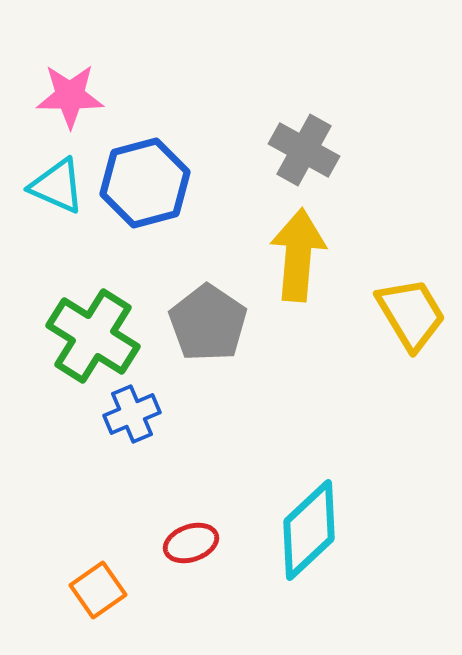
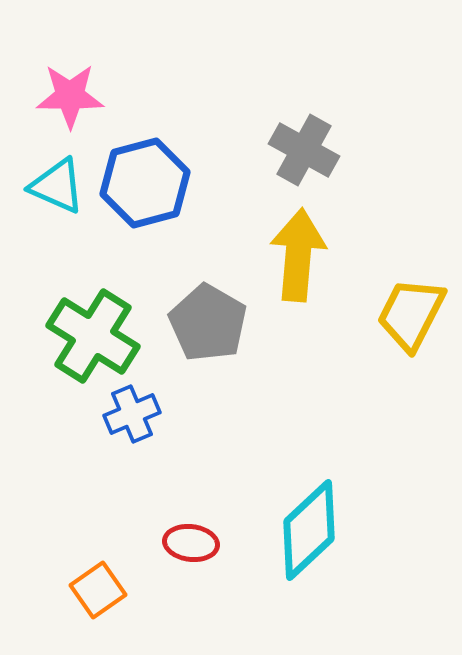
yellow trapezoid: rotated 122 degrees counterclockwise
gray pentagon: rotated 4 degrees counterclockwise
red ellipse: rotated 26 degrees clockwise
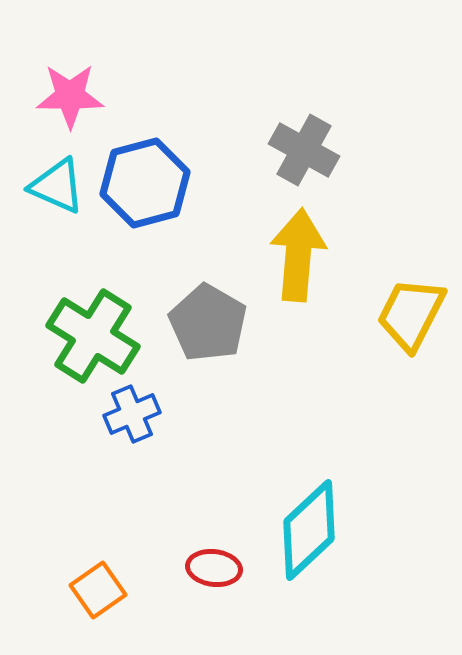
red ellipse: moved 23 px right, 25 px down
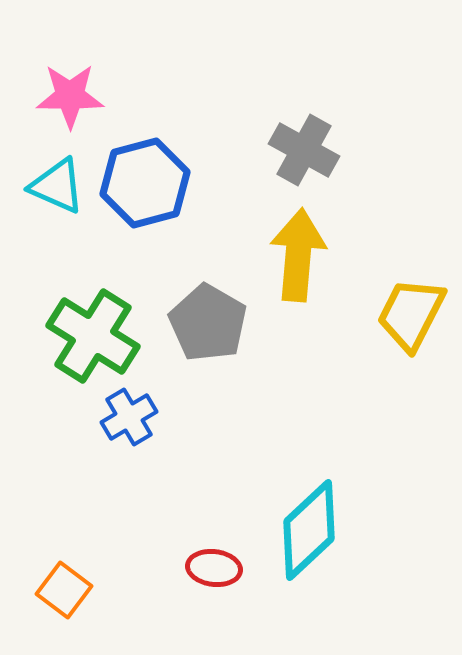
blue cross: moved 3 px left, 3 px down; rotated 8 degrees counterclockwise
orange square: moved 34 px left; rotated 18 degrees counterclockwise
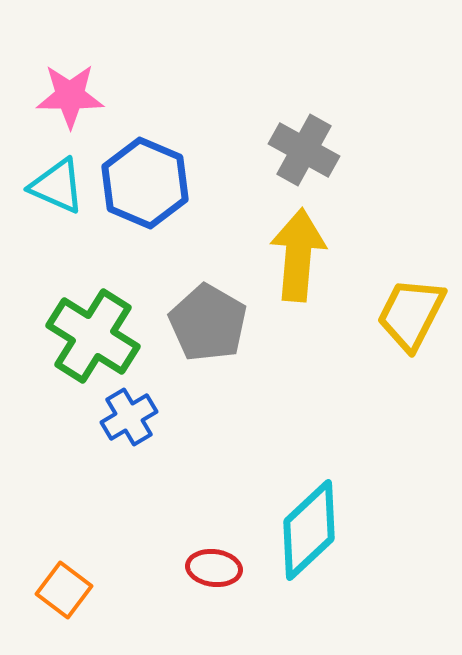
blue hexagon: rotated 22 degrees counterclockwise
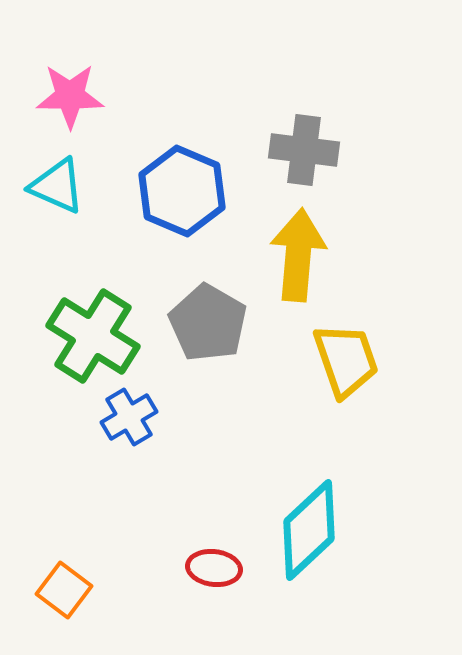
gray cross: rotated 22 degrees counterclockwise
blue hexagon: moved 37 px right, 8 px down
yellow trapezoid: moved 65 px left, 46 px down; rotated 134 degrees clockwise
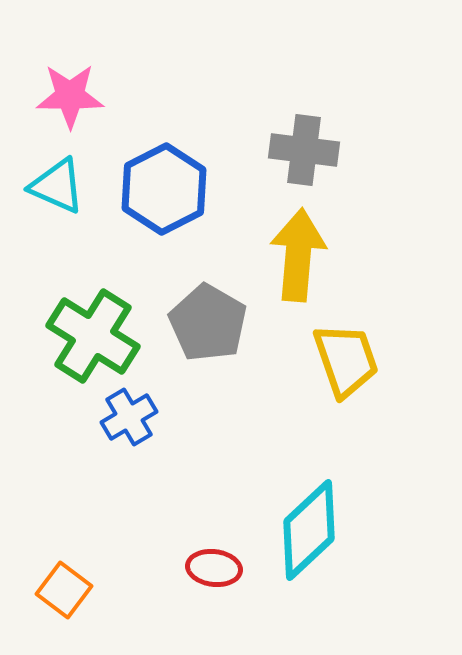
blue hexagon: moved 18 px left, 2 px up; rotated 10 degrees clockwise
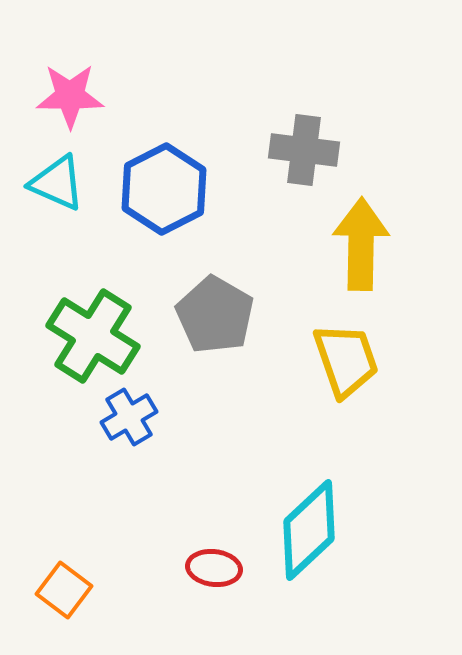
cyan triangle: moved 3 px up
yellow arrow: moved 63 px right, 11 px up; rotated 4 degrees counterclockwise
gray pentagon: moved 7 px right, 8 px up
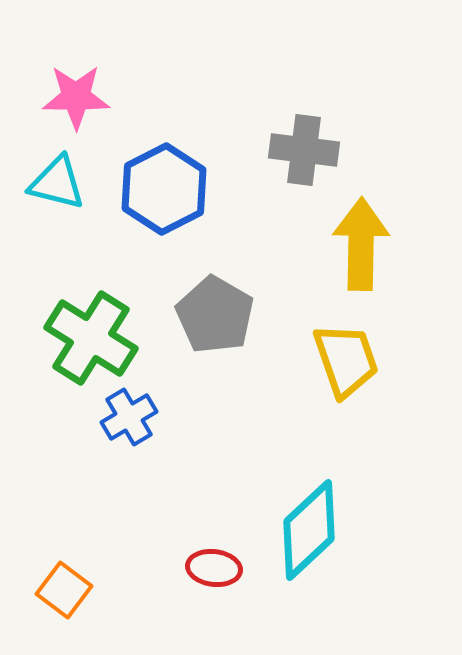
pink star: moved 6 px right, 1 px down
cyan triangle: rotated 10 degrees counterclockwise
green cross: moved 2 px left, 2 px down
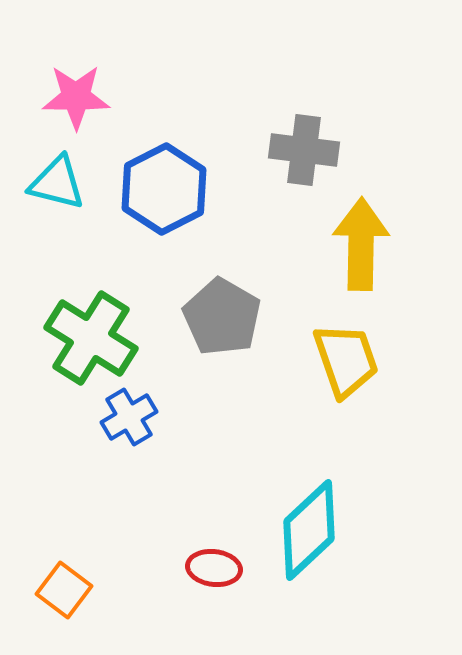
gray pentagon: moved 7 px right, 2 px down
